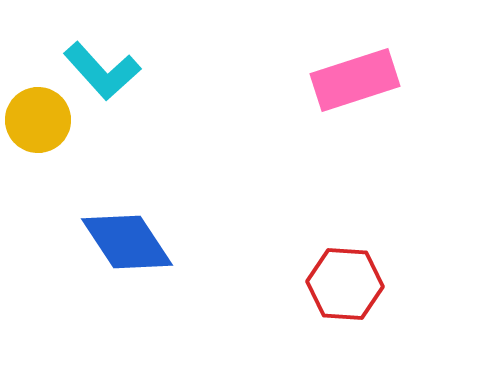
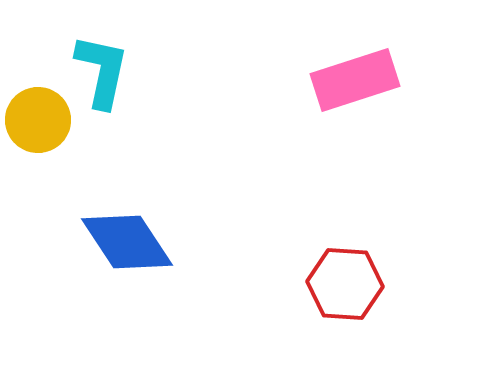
cyan L-shape: rotated 126 degrees counterclockwise
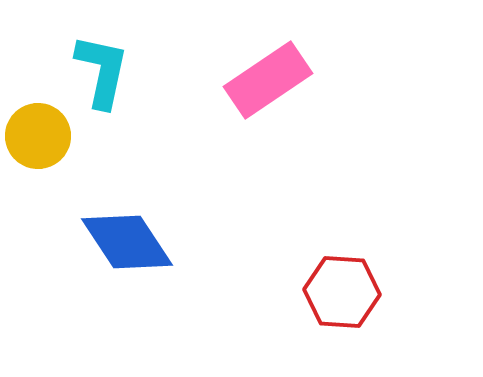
pink rectangle: moved 87 px left; rotated 16 degrees counterclockwise
yellow circle: moved 16 px down
red hexagon: moved 3 px left, 8 px down
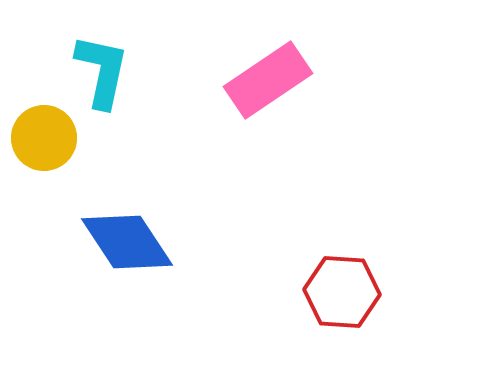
yellow circle: moved 6 px right, 2 px down
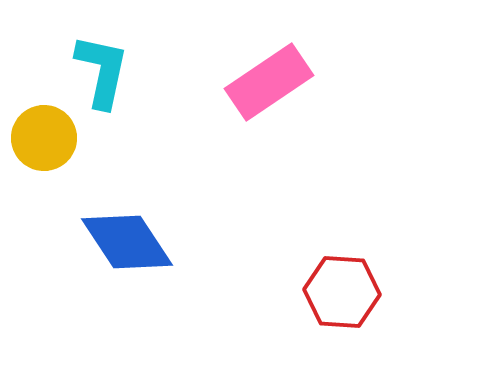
pink rectangle: moved 1 px right, 2 px down
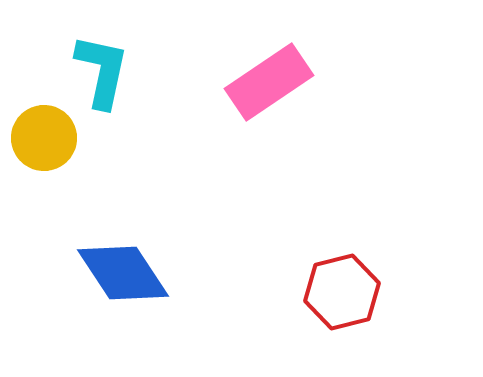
blue diamond: moved 4 px left, 31 px down
red hexagon: rotated 18 degrees counterclockwise
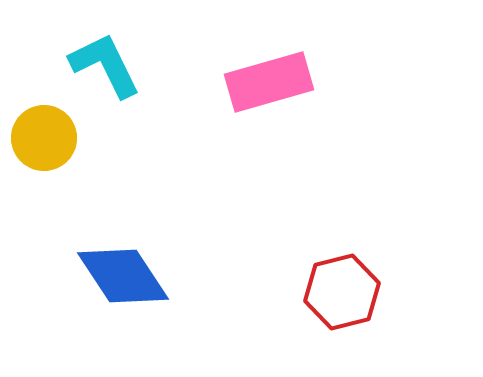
cyan L-shape: moved 3 px right, 6 px up; rotated 38 degrees counterclockwise
pink rectangle: rotated 18 degrees clockwise
blue diamond: moved 3 px down
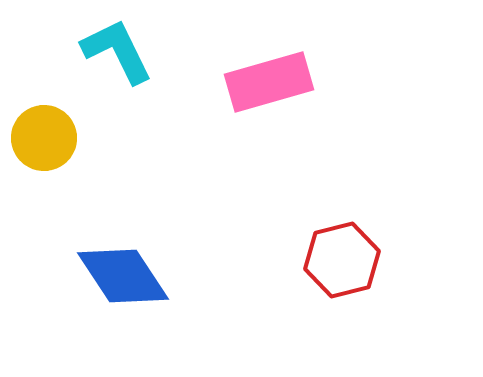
cyan L-shape: moved 12 px right, 14 px up
red hexagon: moved 32 px up
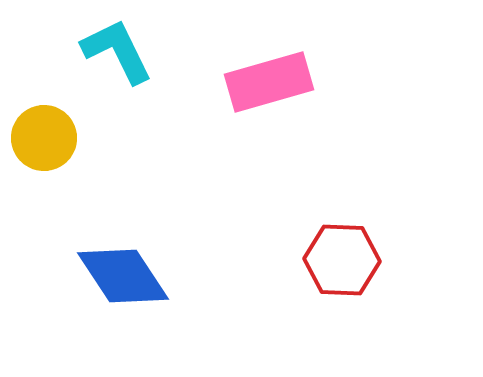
red hexagon: rotated 16 degrees clockwise
